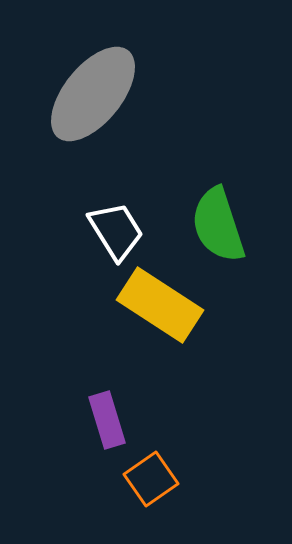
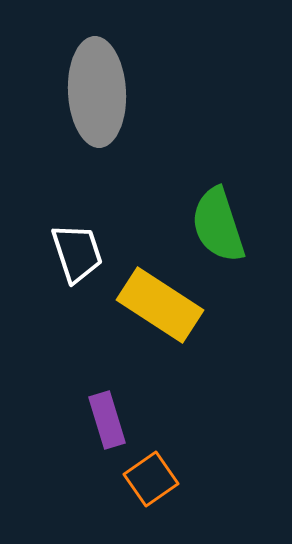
gray ellipse: moved 4 px right, 2 px up; rotated 42 degrees counterclockwise
white trapezoid: moved 39 px left, 22 px down; rotated 14 degrees clockwise
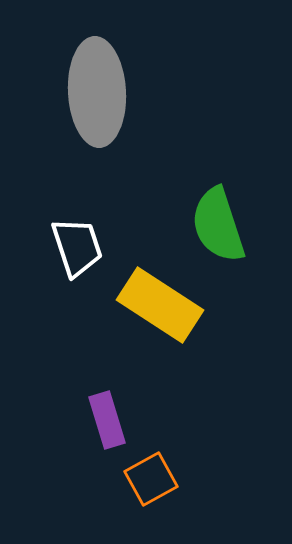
white trapezoid: moved 6 px up
orange square: rotated 6 degrees clockwise
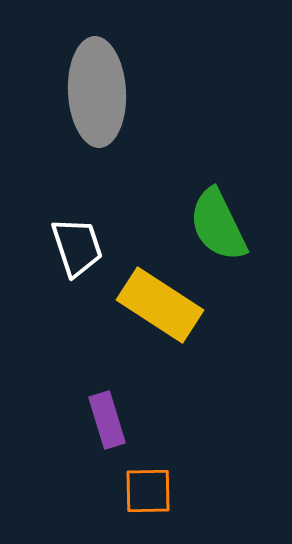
green semicircle: rotated 8 degrees counterclockwise
orange square: moved 3 px left, 12 px down; rotated 28 degrees clockwise
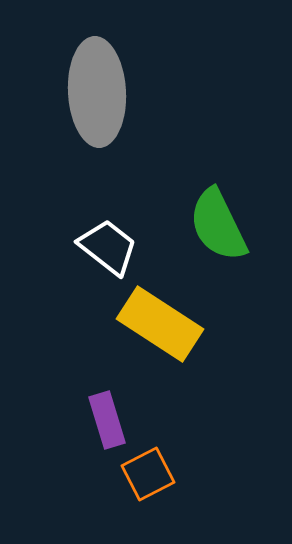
white trapezoid: moved 31 px right; rotated 34 degrees counterclockwise
yellow rectangle: moved 19 px down
orange square: moved 17 px up; rotated 26 degrees counterclockwise
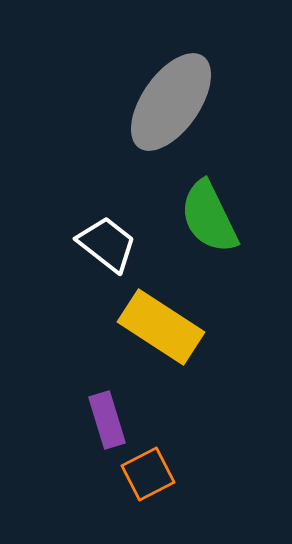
gray ellipse: moved 74 px right, 10 px down; rotated 38 degrees clockwise
green semicircle: moved 9 px left, 8 px up
white trapezoid: moved 1 px left, 3 px up
yellow rectangle: moved 1 px right, 3 px down
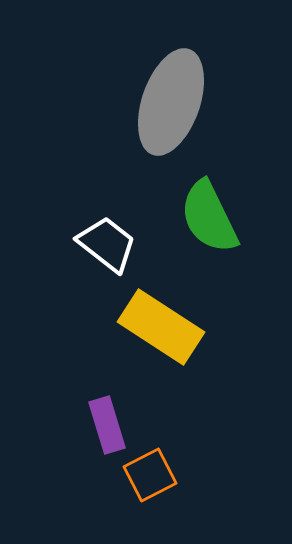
gray ellipse: rotated 16 degrees counterclockwise
purple rectangle: moved 5 px down
orange square: moved 2 px right, 1 px down
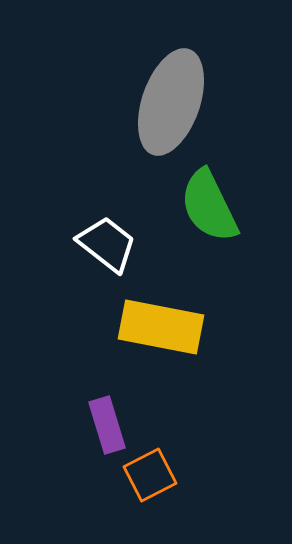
green semicircle: moved 11 px up
yellow rectangle: rotated 22 degrees counterclockwise
